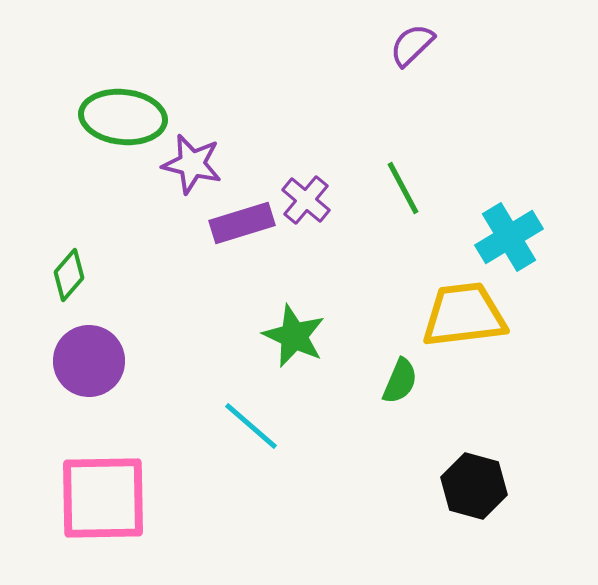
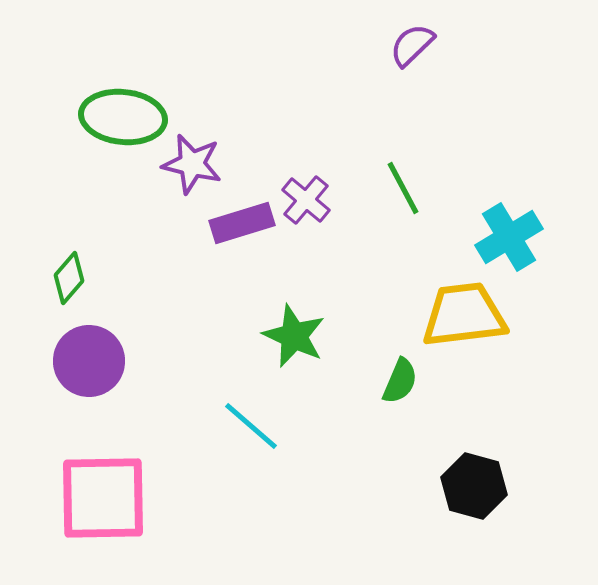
green diamond: moved 3 px down
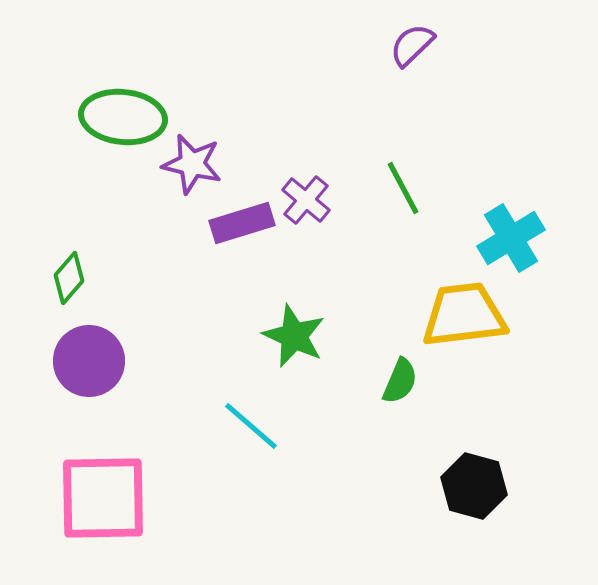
cyan cross: moved 2 px right, 1 px down
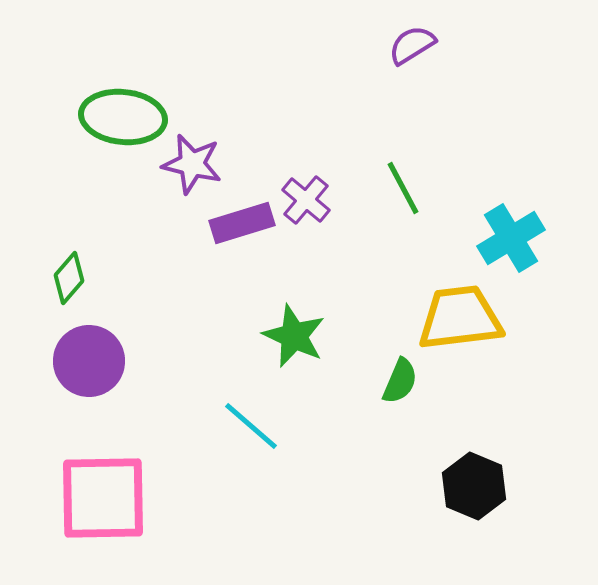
purple semicircle: rotated 12 degrees clockwise
yellow trapezoid: moved 4 px left, 3 px down
black hexagon: rotated 8 degrees clockwise
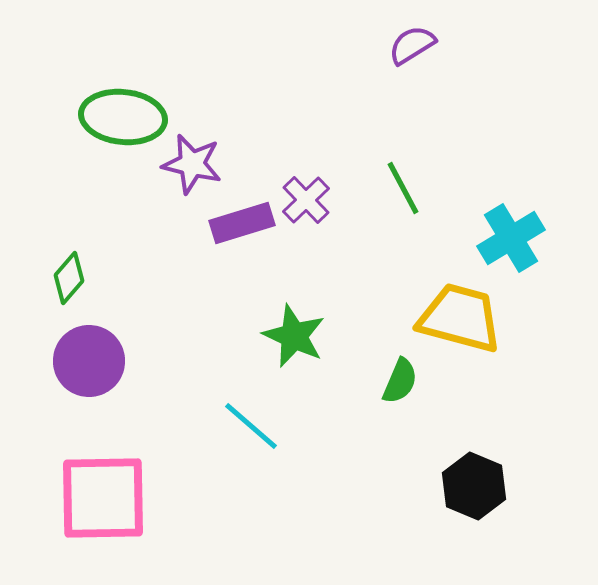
purple cross: rotated 6 degrees clockwise
yellow trapezoid: rotated 22 degrees clockwise
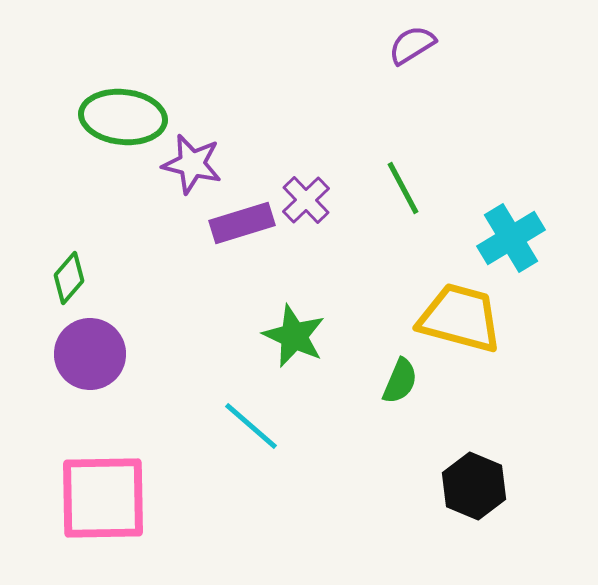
purple circle: moved 1 px right, 7 px up
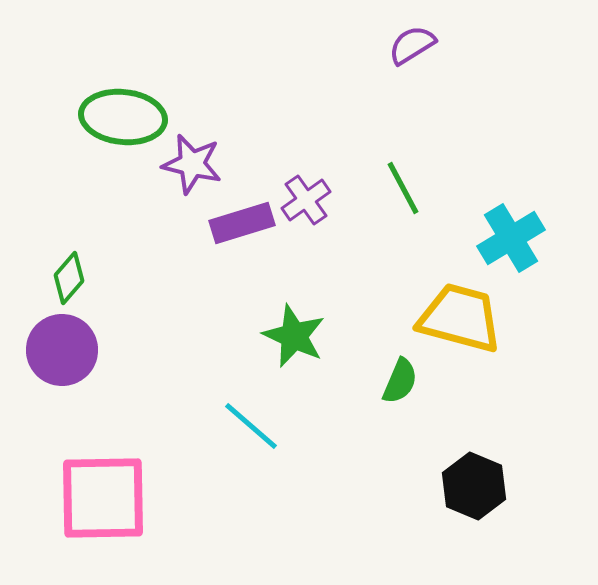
purple cross: rotated 9 degrees clockwise
purple circle: moved 28 px left, 4 px up
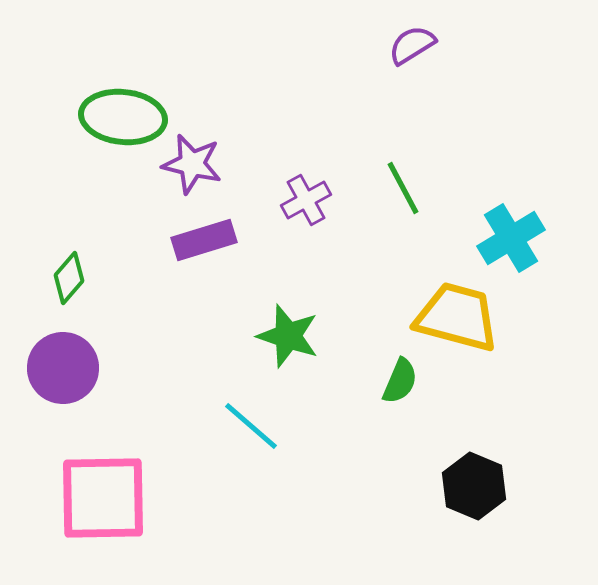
purple cross: rotated 6 degrees clockwise
purple rectangle: moved 38 px left, 17 px down
yellow trapezoid: moved 3 px left, 1 px up
green star: moved 6 px left; rotated 6 degrees counterclockwise
purple circle: moved 1 px right, 18 px down
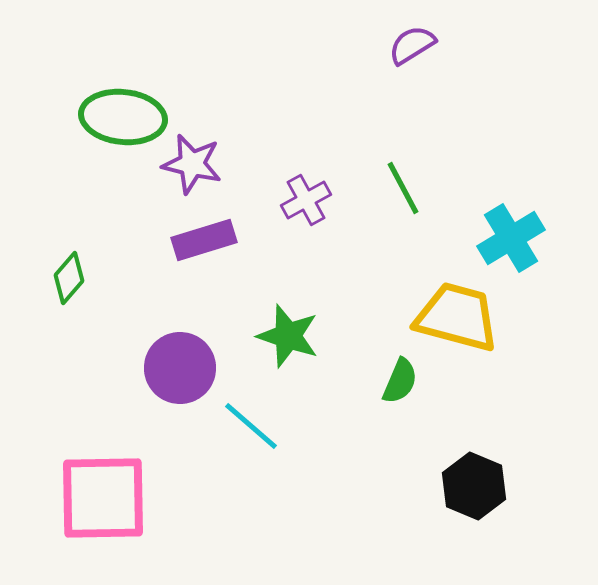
purple circle: moved 117 px right
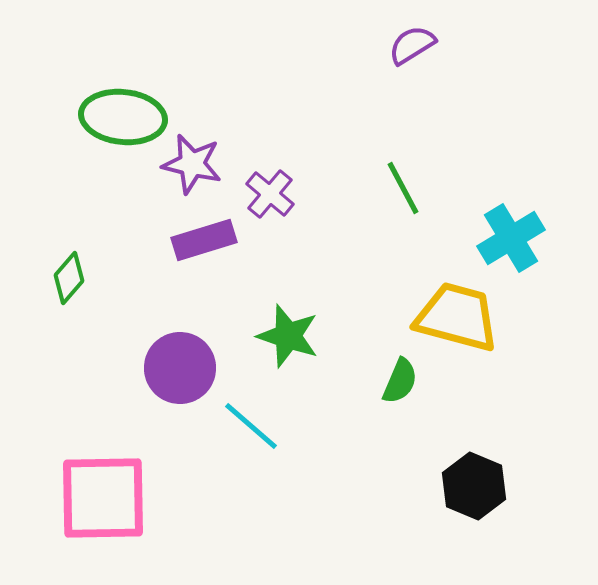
purple cross: moved 36 px left, 6 px up; rotated 21 degrees counterclockwise
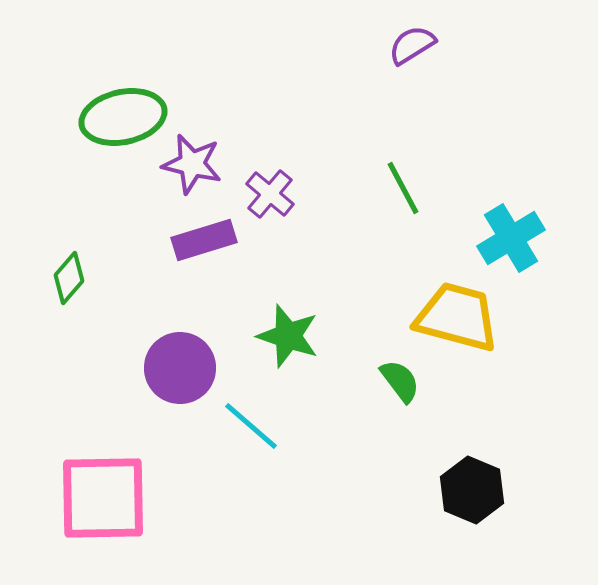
green ellipse: rotated 18 degrees counterclockwise
green semicircle: rotated 60 degrees counterclockwise
black hexagon: moved 2 px left, 4 px down
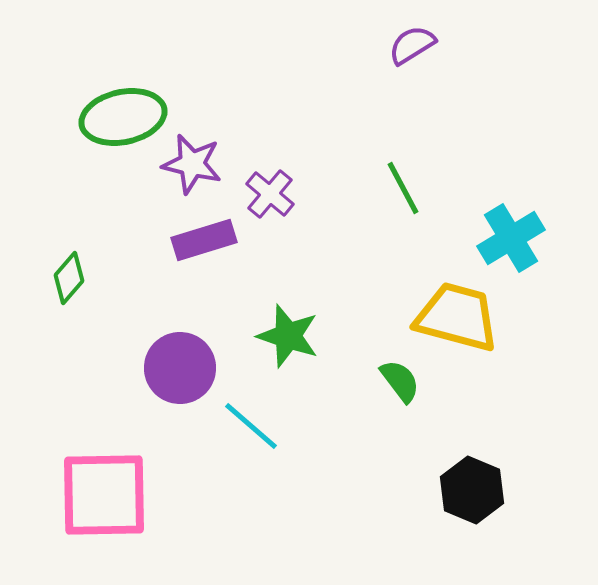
pink square: moved 1 px right, 3 px up
